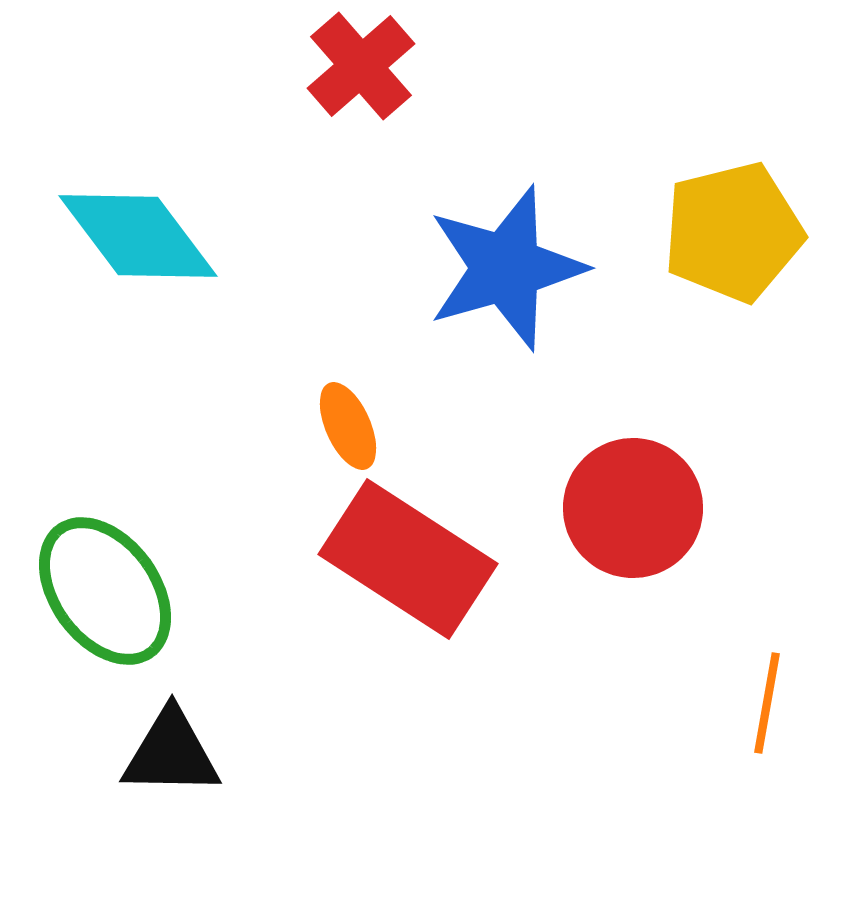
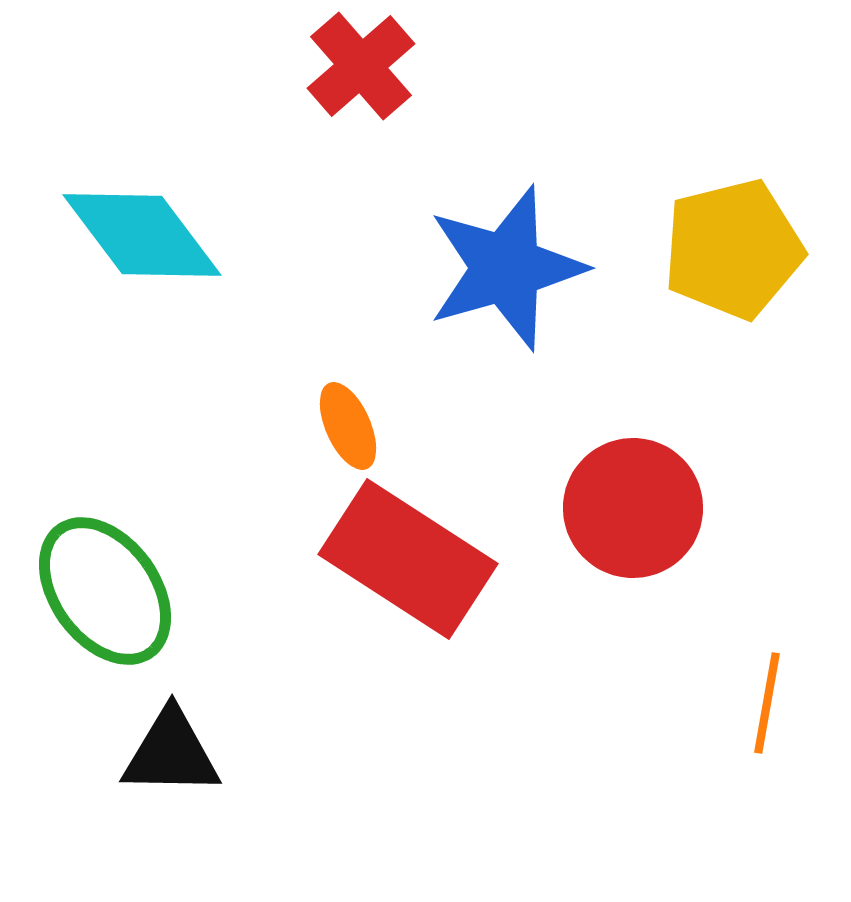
yellow pentagon: moved 17 px down
cyan diamond: moved 4 px right, 1 px up
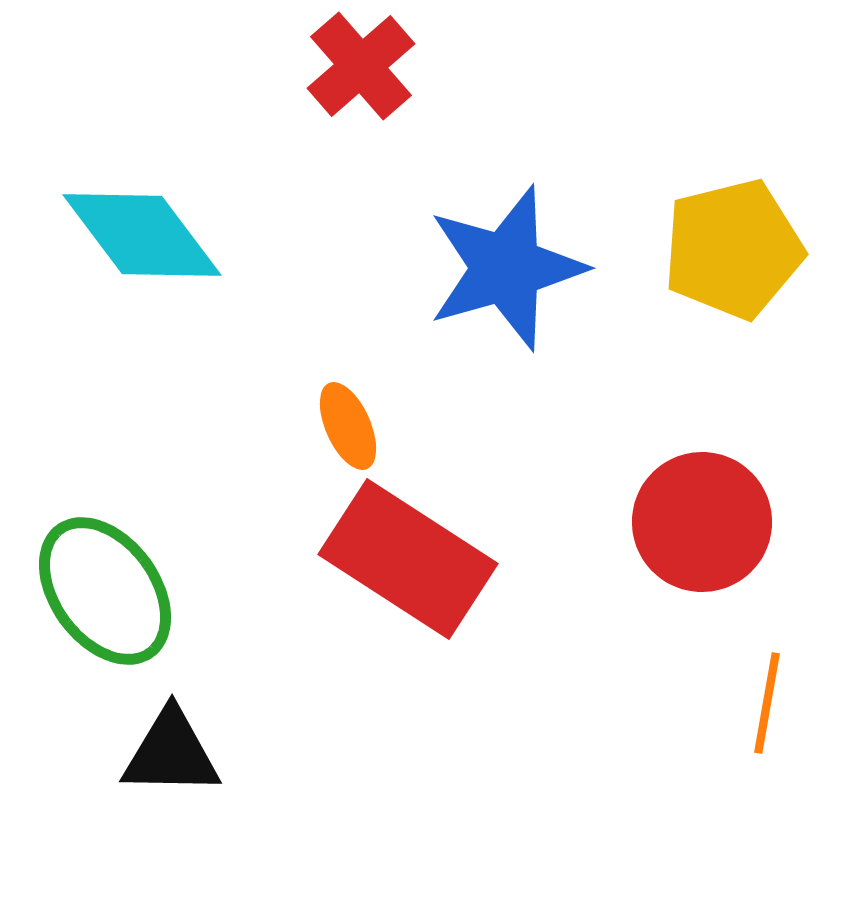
red circle: moved 69 px right, 14 px down
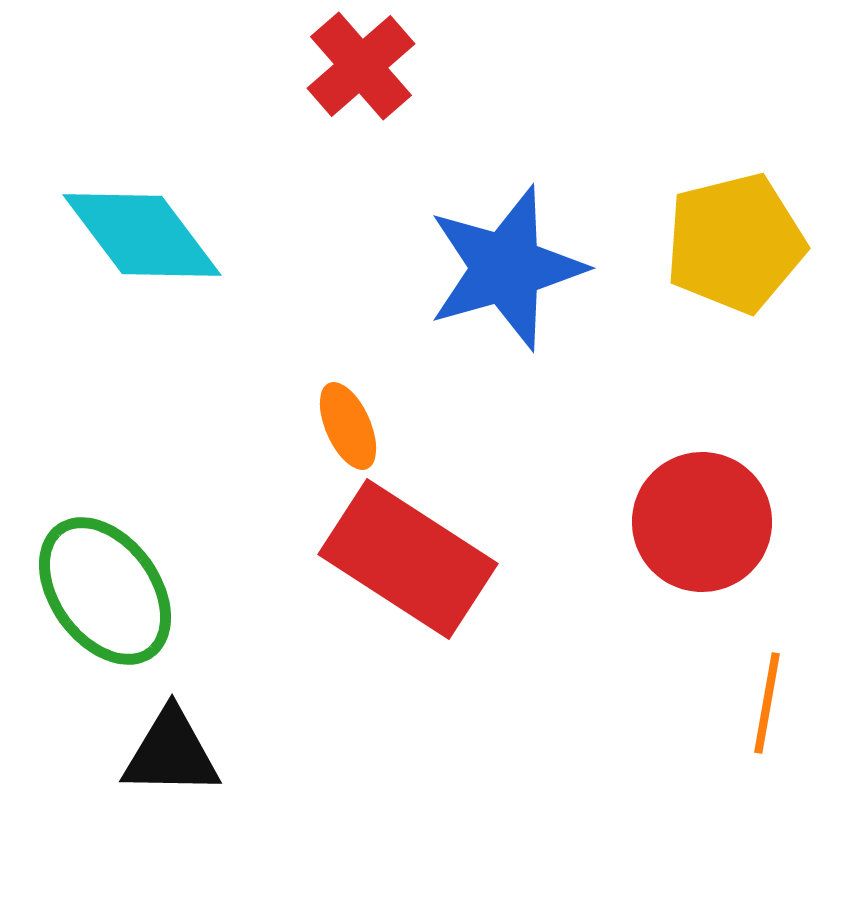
yellow pentagon: moved 2 px right, 6 px up
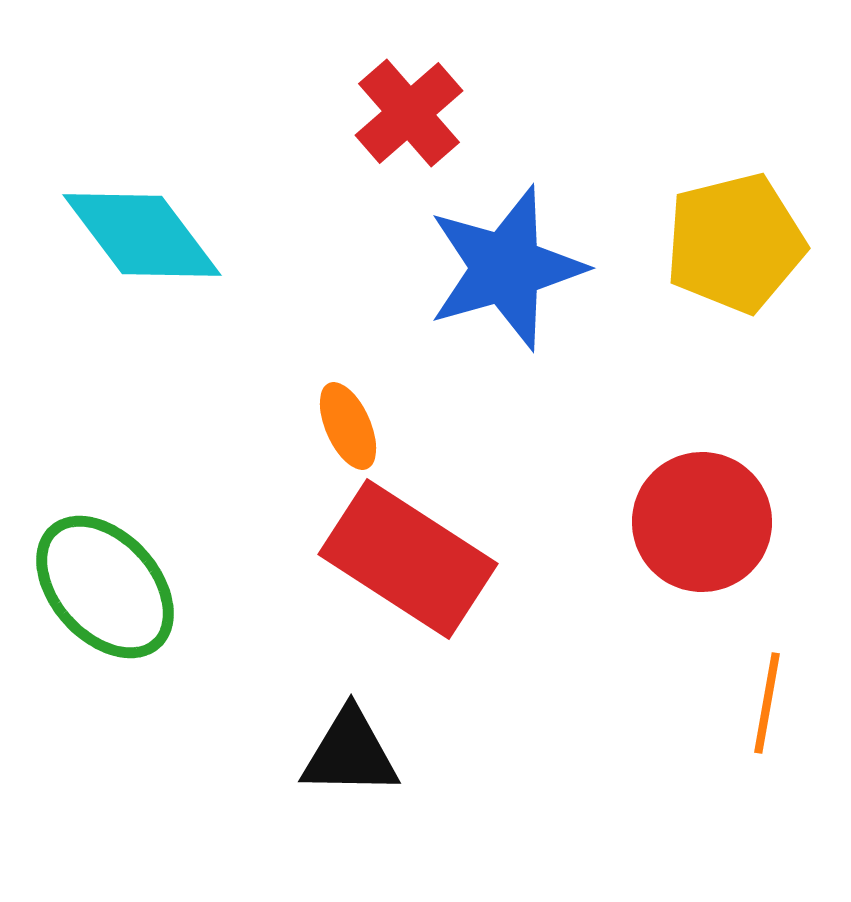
red cross: moved 48 px right, 47 px down
green ellipse: moved 4 px up; rotated 6 degrees counterclockwise
black triangle: moved 179 px right
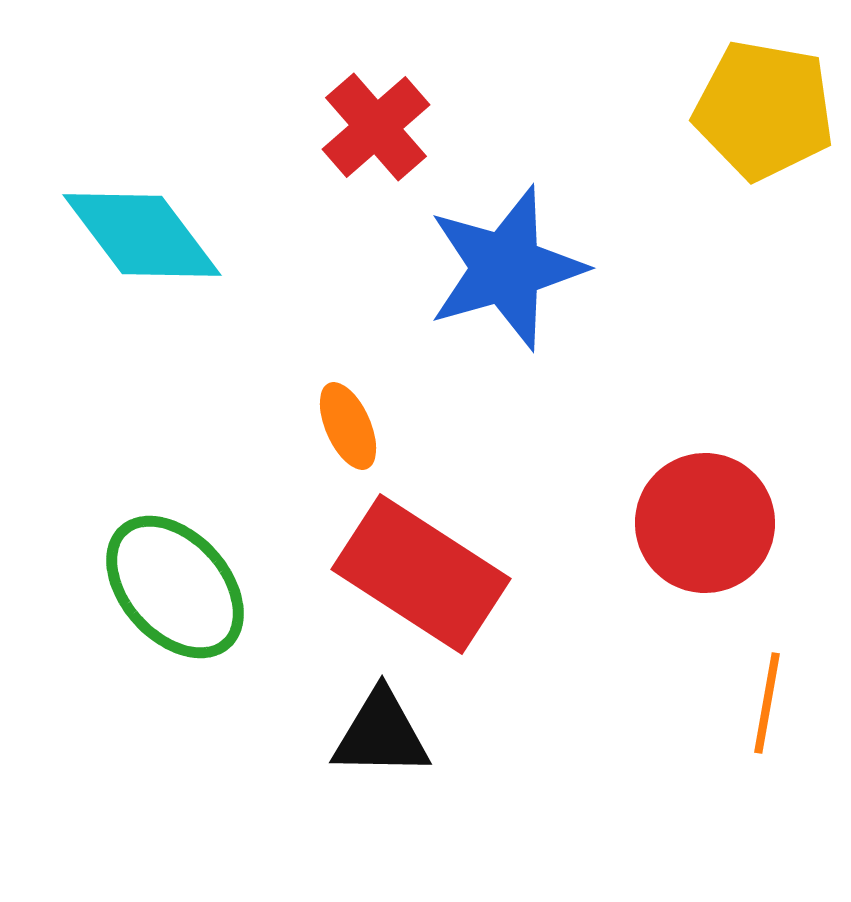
red cross: moved 33 px left, 14 px down
yellow pentagon: moved 29 px right, 133 px up; rotated 24 degrees clockwise
red circle: moved 3 px right, 1 px down
red rectangle: moved 13 px right, 15 px down
green ellipse: moved 70 px right
black triangle: moved 31 px right, 19 px up
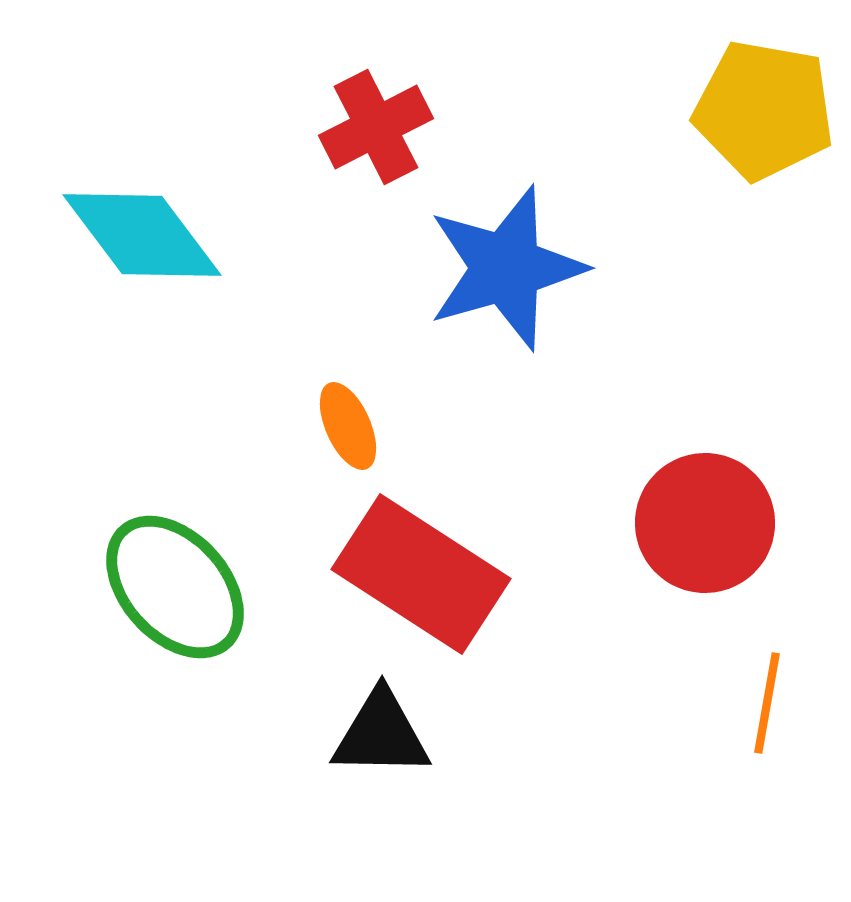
red cross: rotated 14 degrees clockwise
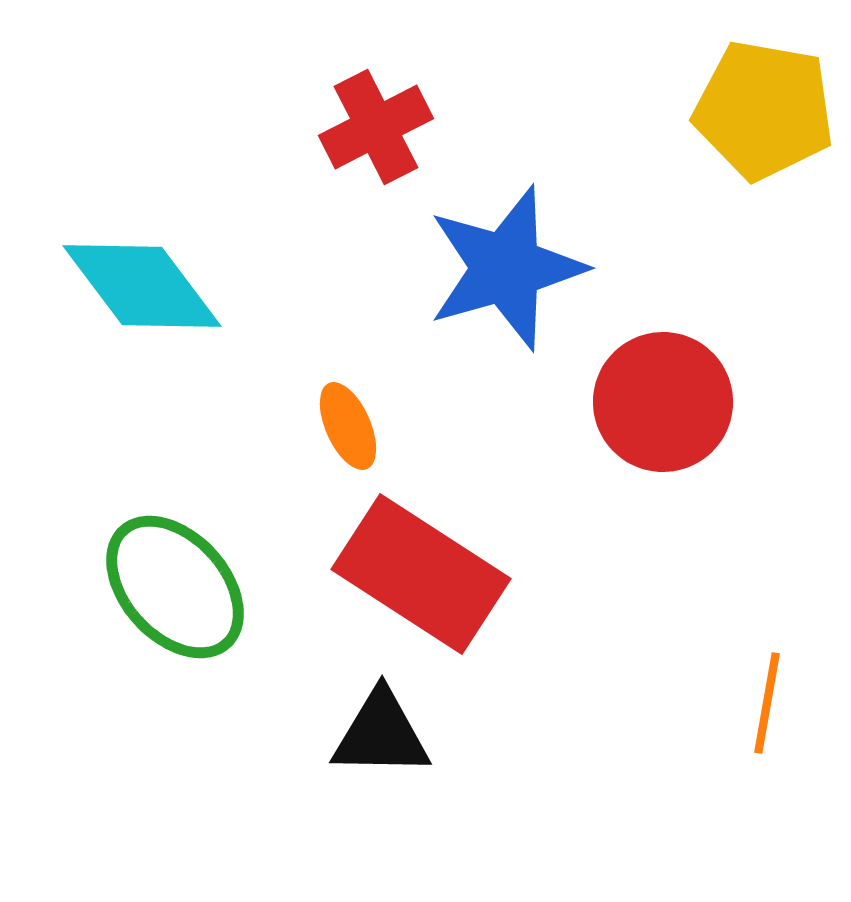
cyan diamond: moved 51 px down
red circle: moved 42 px left, 121 px up
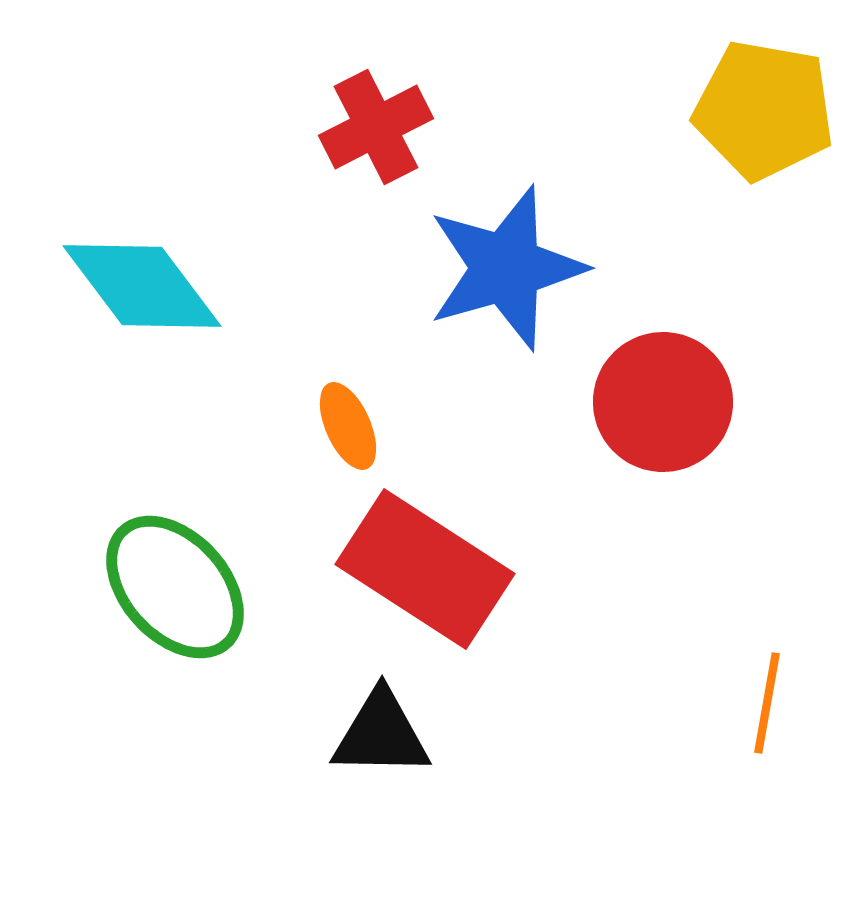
red rectangle: moved 4 px right, 5 px up
